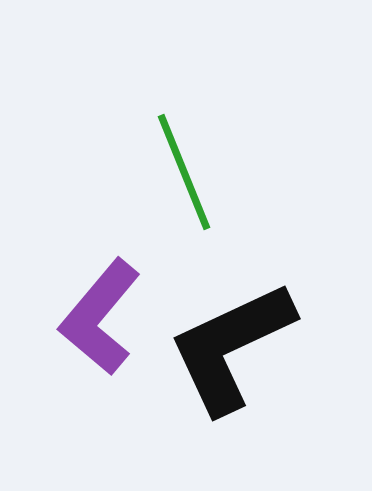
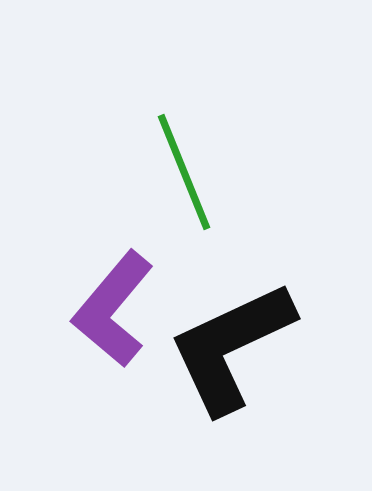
purple L-shape: moved 13 px right, 8 px up
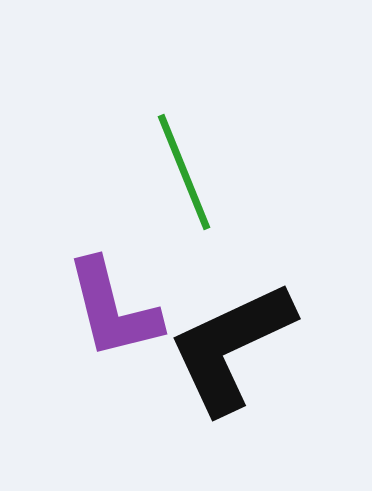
purple L-shape: rotated 54 degrees counterclockwise
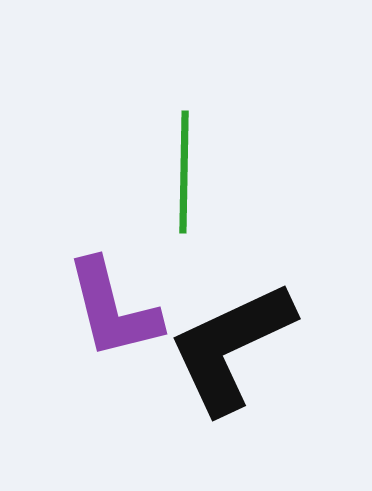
green line: rotated 23 degrees clockwise
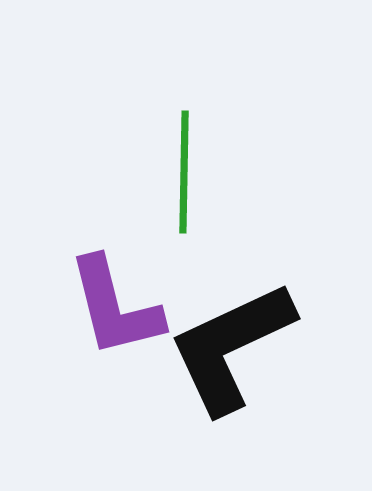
purple L-shape: moved 2 px right, 2 px up
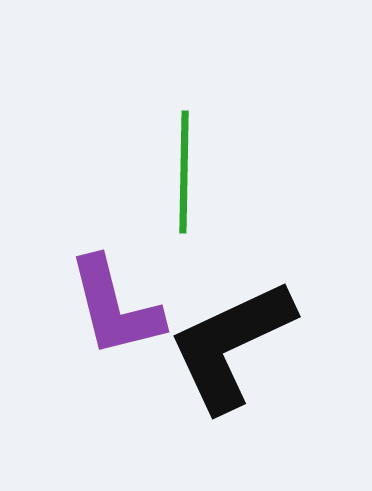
black L-shape: moved 2 px up
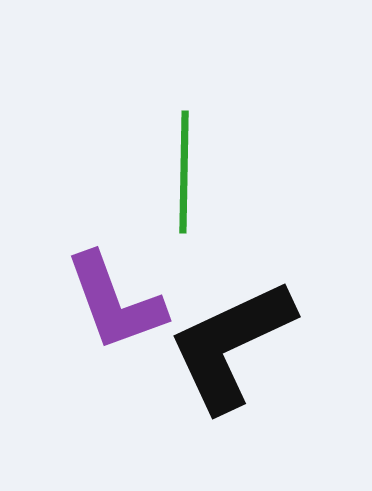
purple L-shape: moved 5 px up; rotated 6 degrees counterclockwise
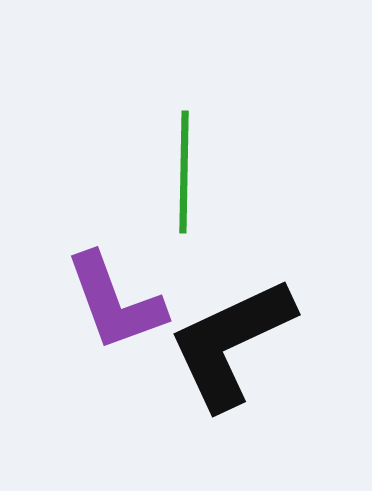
black L-shape: moved 2 px up
